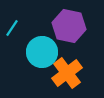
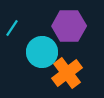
purple hexagon: rotated 12 degrees counterclockwise
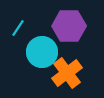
cyan line: moved 6 px right
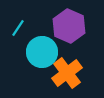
purple hexagon: rotated 24 degrees clockwise
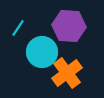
purple hexagon: rotated 20 degrees counterclockwise
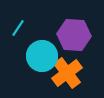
purple hexagon: moved 5 px right, 9 px down
cyan circle: moved 4 px down
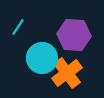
cyan line: moved 1 px up
cyan circle: moved 2 px down
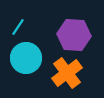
cyan circle: moved 16 px left
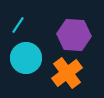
cyan line: moved 2 px up
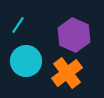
purple hexagon: rotated 20 degrees clockwise
cyan circle: moved 3 px down
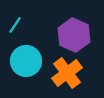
cyan line: moved 3 px left
